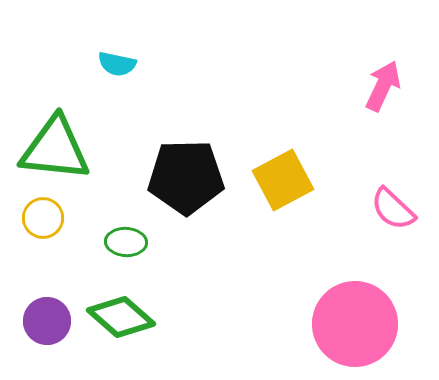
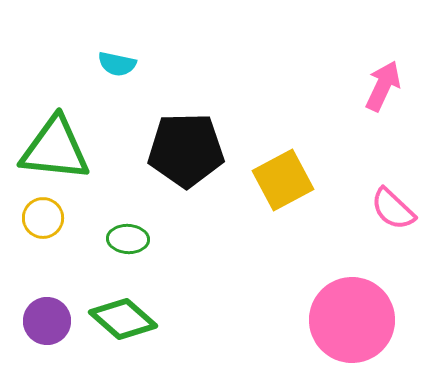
black pentagon: moved 27 px up
green ellipse: moved 2 px right, 3 px up
green diamond: moved 2 px right, 2 px down
pink circle: moved 3 px left, 4 px up
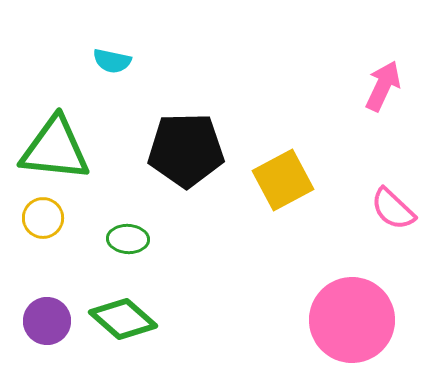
cyan semicircle: moved 5 px left, 3 px up
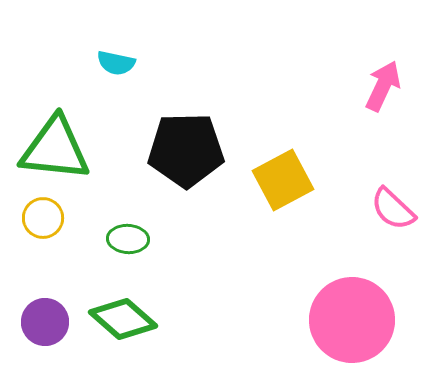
cyan semicircle: moved 4 px right, 2 px down
purple circle: moved 2 px left, 1 px down
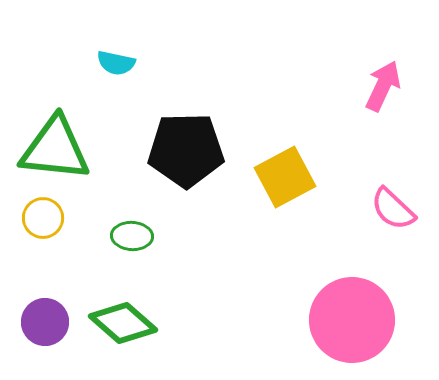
yellow square: moved 2 px right, 3 px up
green ellipse: moved 4 px right, 3 px up
green diamond: moved 4 px down
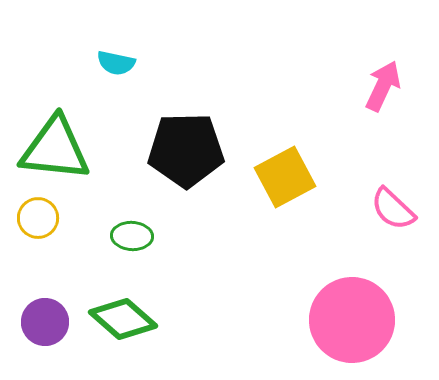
yellow circle: moved 5 px left
green diamond: moved 4 px up
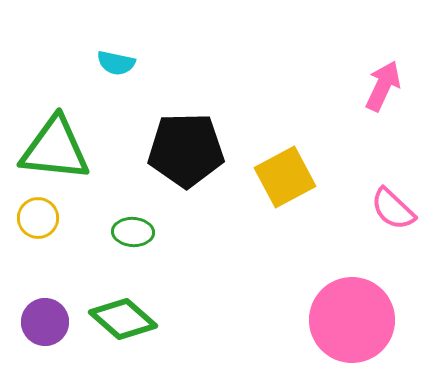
green ellipse: moved 1 px right, 4 px up
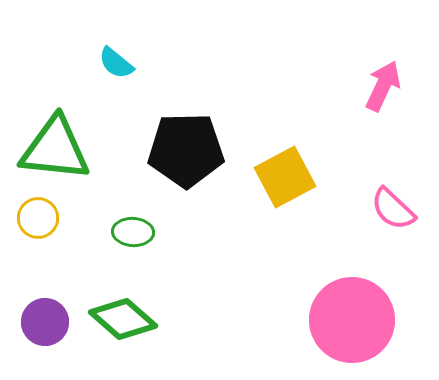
cyan semicircle: rotated 27 degrees clockwise
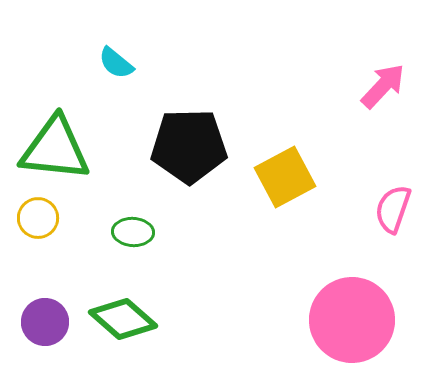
pink arrow: rotated 18 degrees clockwise
black pentagon: moved 3 px right, 4 px up
pink semicircle: rotated 66 degrees clockwise
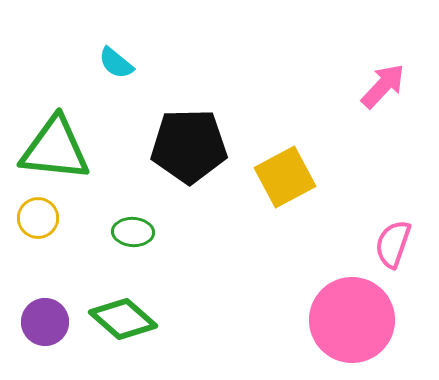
pink semicircle: moved 35 px down
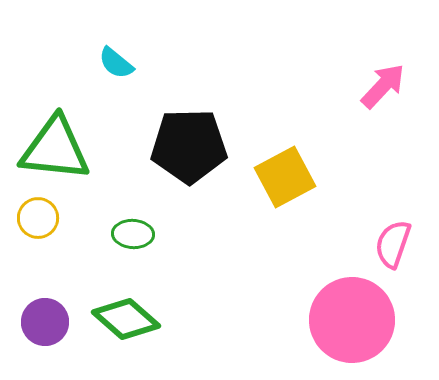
green ellipse: moved 2 px down
green diamond: moved 3 px right
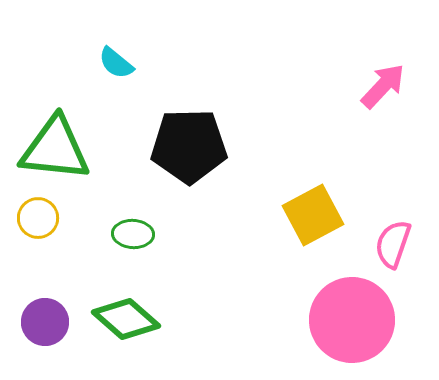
yellow square: moved 28 px right, 38 px down
